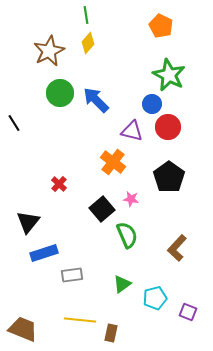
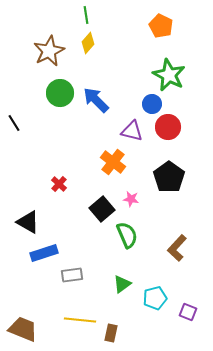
black triangle: rotated 40 degrees counterclockwise
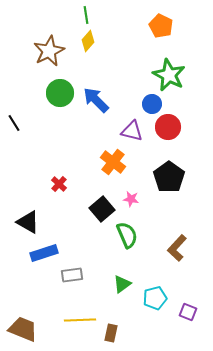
yellow diamond: moved 2 px up
yellow line: rotated 8 degrees counterclockwise
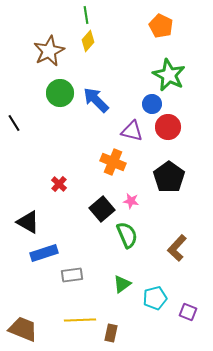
orange cross: rotated 15 degrees counterclockwise
pink star: moved 2 px down
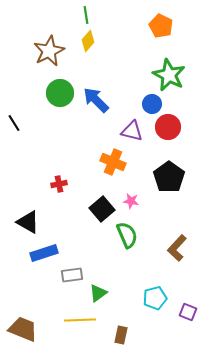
red cross: rotated 35 degrees clockwise
green triangle: moved 24 px left, 9 px down
brown rectangle: moved 10 px right, 2 px down
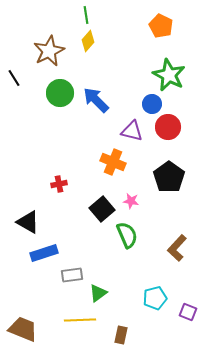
black line: moved 45 px up
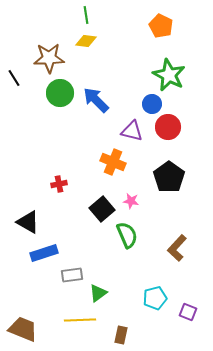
yellow diamond: moved 2 px left; rotated 55 degrees clockwise
brown star: moved 7 px down; rotated 24 degrees clockwise
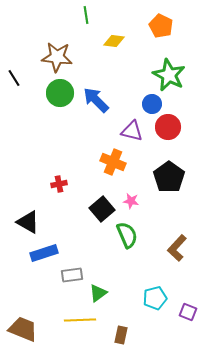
yellow diamond: moved 28 px right
brown star: moved 8 px right, 1 px up; rotated 8 degrees clockwise
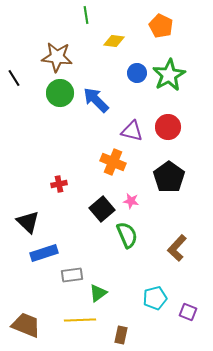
green star: rotated 16 degrees clockwise
blue circle: moved 15 px left, 31 px up
black triangle: rotated 15 degrees clockwise
brown trapezoid: moved 3 px right, 4 px up
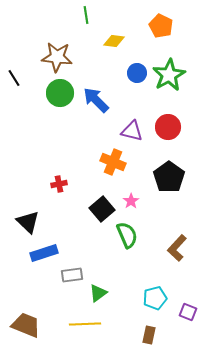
pink star: rotated 28 degrees clockwise
yellow line: moved 5 px right, 4 px down
brown rectangle: moved 28 px right
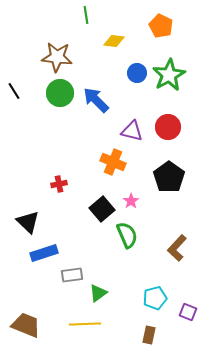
black line: moved 13 px down
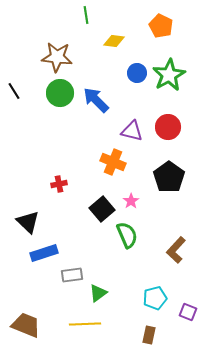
brown L-shape: moved 1 px left, 2 px down
